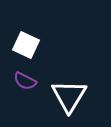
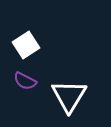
white square: rotated 32 degrees clockwise
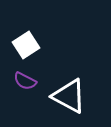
white triangle: rotated 33 degrees counterclockwise
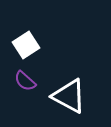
purple semicircle: rotated 15 degrees clockwise
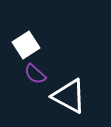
purple semicircle: moved 10 px right, 7 px up
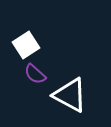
white triangle: moved 1 px right, 1 px up
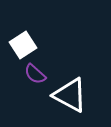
white square: moved 3 px left
